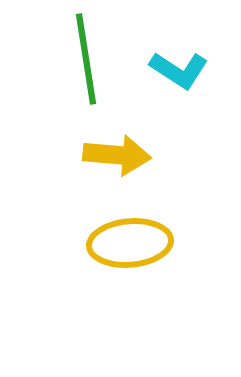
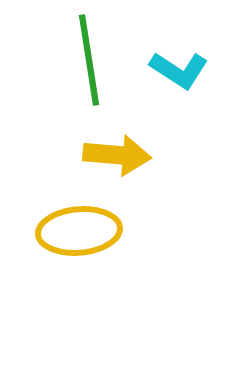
green line: moved 3 px right, 1 px down
yellow ellipse: moved 51 px left, 12 px up
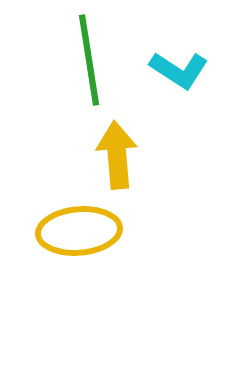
yellow arrow: rotated 100 degrees counterclockwise
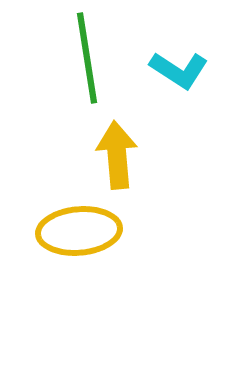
green line: moved 2 px left, 2 px up
